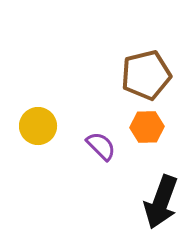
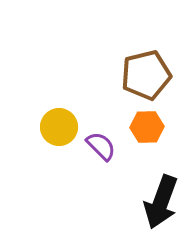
yellow circle: moved 21 px right, 1 px down
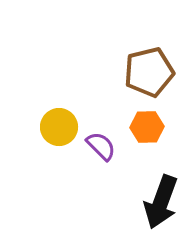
brown pentagon: moved 3 px right, 3 px up
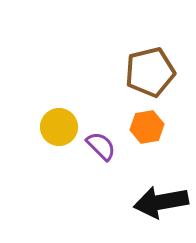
brown pentagon: moved 1 px right
orange hexagon: rotated 8 degrees counterclockwise
black arrow: rotated 60 degrees clockwise
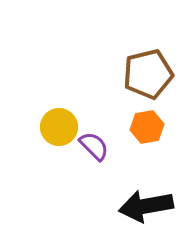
brown pentagon: moved 2 px left, 2 px down
purple semicircle: moved 7 px left
black arrow: moved 15 px left, 4 px down
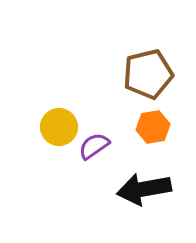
orange hexagon: moved 6 px right
purple semicircle: rotated 80 degrees counterclockwise
black arrow: moved 2 px left, 17 px up
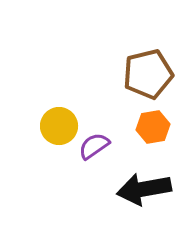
yellow circle: moved 1 px up
